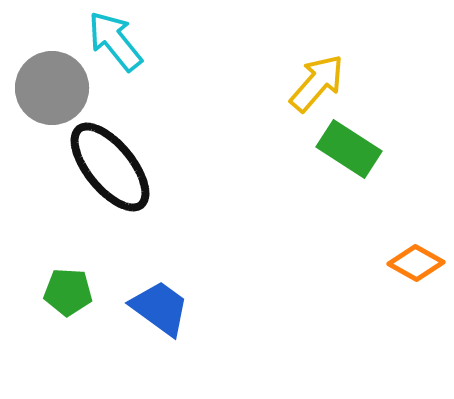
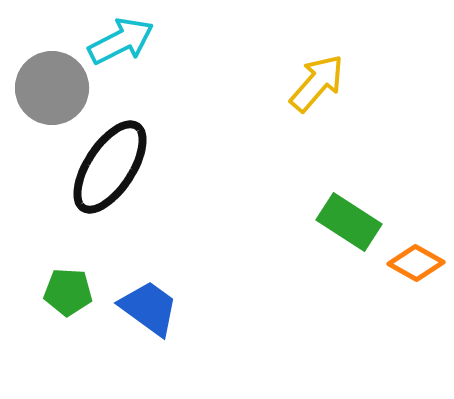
cyan arrow: moved 6 px right; rotated 102 degrees clockwise
green rectangle: moved 73 px down
black ellipse: rotated 72 degrees clockwise
blue trapezoid: moved 11 px left
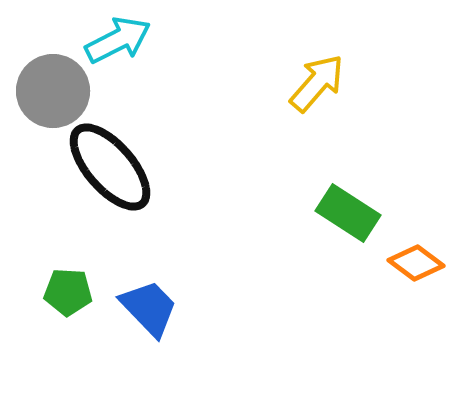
cyan arrow: moved 3 px left, 1 px up
gray circle: moved 1 px right, 3 px down
black ellipse: rotated 74 degrees counterclockwise
green rectangle: moved 1 px left, 9 px up
orange diamond: rotated 8 degrees clockwise
blue trapezoid: rotated 10 degrees clockwise
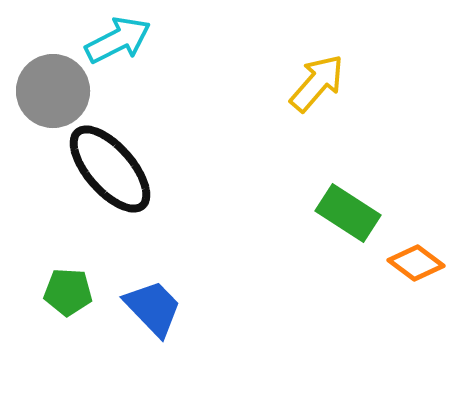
black ellipse: moved 2 px down
blue trapezoid: moved 4 px right
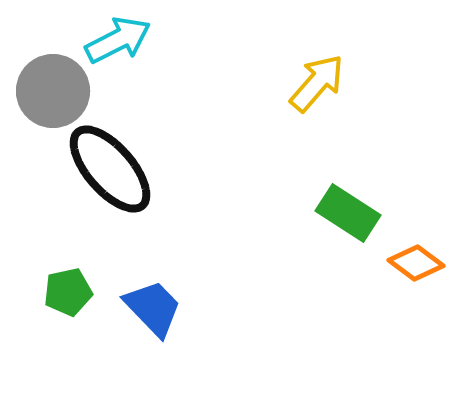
green pentagon: rotated 15 degrees counterclockwise
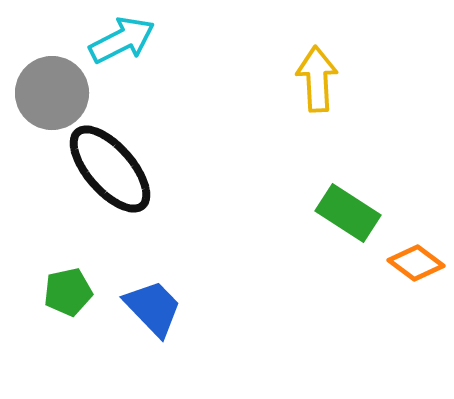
cyan arrow: moved 4 px right
yellow arrow: moved 4 px up; rotated 44 degrees counterclockwise
gray circle: moved 1 px left, 2 px down
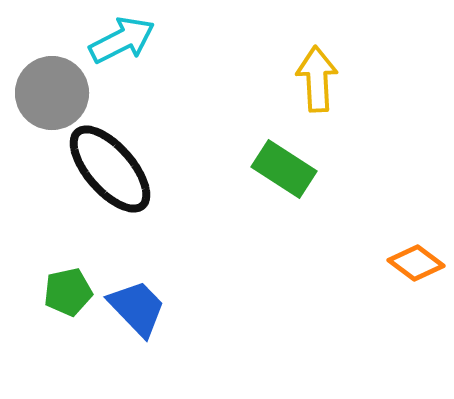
green rectangle: moved 64 px left, 44 px up
blue trapezoid: moved 16 px left
